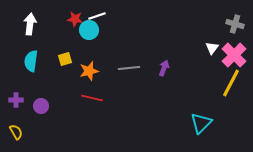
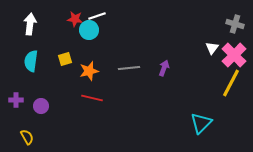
yellow semicircle: moved 11 px right, 5 px down
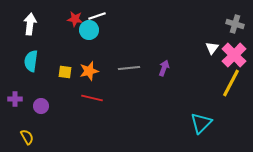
yellow square: moved 13 px down; rotated 24 degrees clockwise
purple cross: moved 1 px left, 1 px up
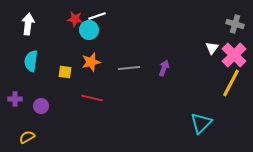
white arrow: moved 2 px left
orange star: moved 2 px right, 9 px up
yellow semicircle: rotated 91 degrees counterclockwise
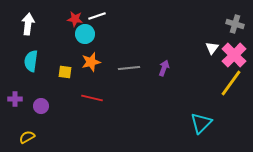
cyan circle: moved 4 px left, 4 px down
yellow line: rotated 8 degrees clockwise
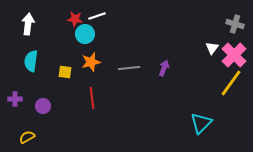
red line: rotated 70 degrees clockwise
purple circle: moved 2 px right
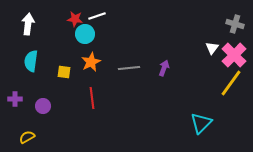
orange star: rotated 12 degrees counterclockwise
yellow square: moved 1 px left
